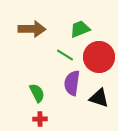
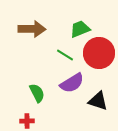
red circle: moved 4 px up
purple semicircle: rotated 130 degrees counterclockwise
black triangle: moved 1 px left, 3 px down
red cross: moved 13 px left, 2 px down
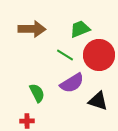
red circle: moved 2 px down
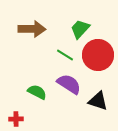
green trapezoid: rotated 25 degrees counterclockwise
red circle: moved 1 px left
purple semicircle: moved 3 px left, 1 px down; rotated 115 degrees counterclockwise
green semicircle: moved 1 px up; rotated 36 degrees counterclockwise
red cross: moved 11 px left, 2 px up
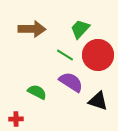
purple semicircle: moved 2 px right, 2 px up
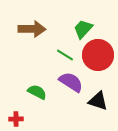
green trapezoid: moved 3 px right
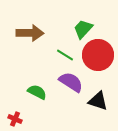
brown arrow: moved 2 px left, 4 px down
red cross: moved 1 px left; rotated 24 degrees clockwise
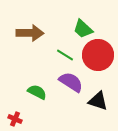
green trapezoid: rotated 90 degrees counterclockwise
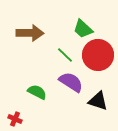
green line: rotated 12 degrees clockwise
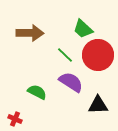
black triangle: moved 4 px down; rotated 20 degrees counterclockwise
